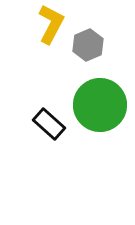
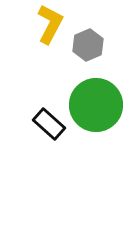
yellow L-shape: moved 1 px left
green circle: moved 4 px left
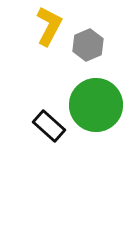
yellow L-shape: moved 1 px left, 2 px down
black rectangle: moved 2 px down
